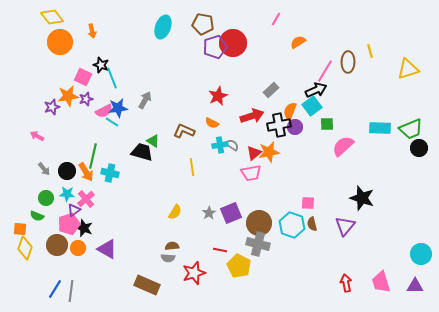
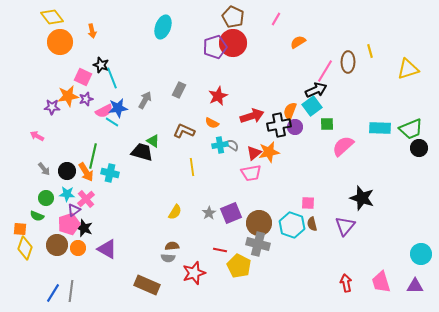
brown pentagon at (203, 24): moved 30 px right, 7 px up; rotated 15 degrees clockwise
gray rectangle at (271, 90): moved 92 px left; rotated 21 degrees counterclockwise
purple star at (52, 107): rotated 21 degrees clockwise
blue line at (55, 289): moved 2 px left, 4 px down
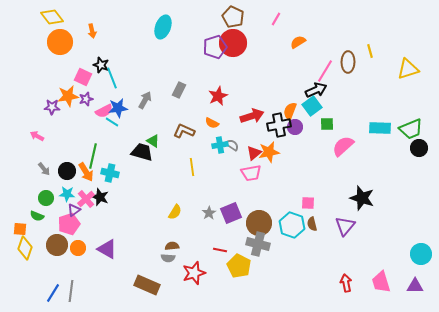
black star at (84, 228): moved 16 px right, 31 px up
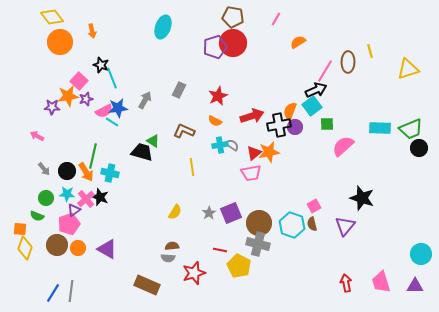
brown pentagon at (233, 17): rotated 15 degrees counterclockwise
pink square at (83, 77): moved 4 px left, 4 px down; rotated 18 degrees clockwise
orange semicircle at (212, 123): moved 3 px right, 2 px up
pink square at (308, 203): moved 6 px right, 3 px down; rotated 32 degrees counterclockwise
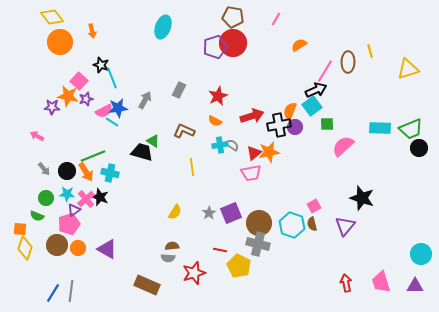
orange semicircle at (298, 42): moved 1 px right, 3 px down
orange star at (68, 96): rotated 20 degrees clockwise
green line at (93, 156): rotated 55 degrees clockwise
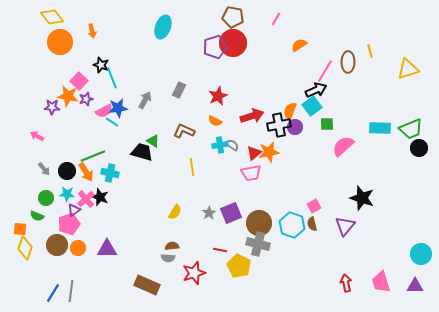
purple triangle at (107, 249): rotated 30 degrees counterclockwise
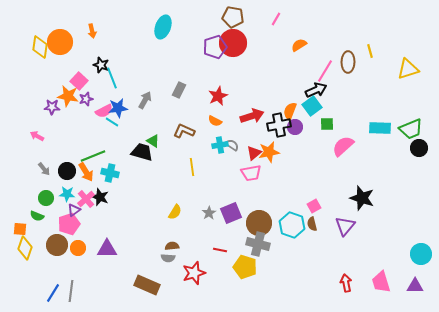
yellow diamond at (52, 17): moved 12 px left, 30 px down; rotated 45 degrees clockwise
yellow pentagon at (239, 266): moved 6 px right, 1 px down; rotated 10 degrees counterclockwise
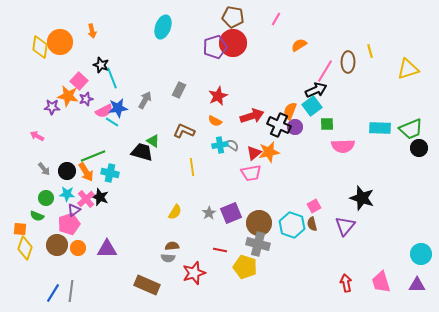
black cross at (279, 125): rotated 35 degrees clockwise
pink semicircle at (343, 146): rotated 140 degrees counterclockwise
purple triangle at (415, 286): moved 2 px right, 1 px up
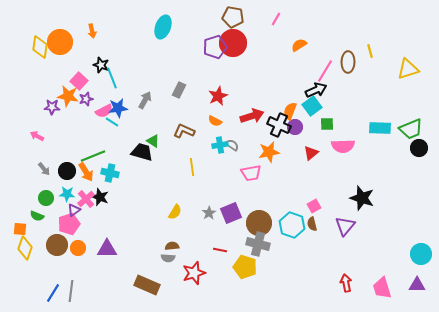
red triangle at (254, 153): moved 57 px right
pink trapezoid at (381, 282): moved 1 px right, 6 px down
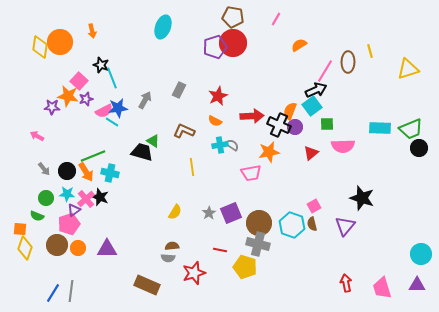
red arrow at (252, 116): rotated 15 degrees clockwise
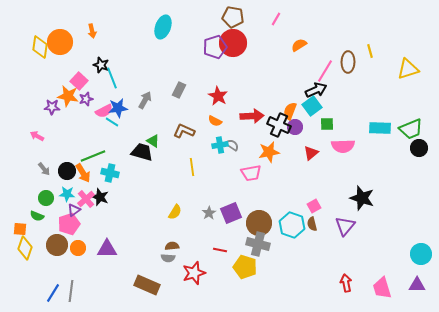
red star at (218, 96): rotated 18 degrees counterclockwise
orange arrow at (86, 172): moved 3 px left, 1 px down
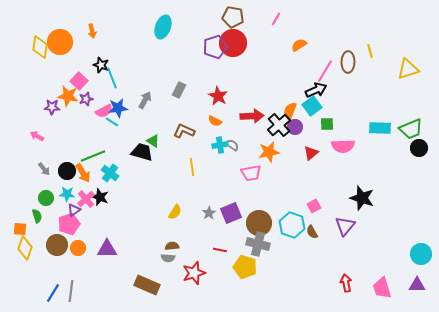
black cross at (279, 125): rotated 25 degrees clockwise
cyan cross at (110, 173): rotated 24 degrees clockwise
green semicircle at (37, 216): rotated 128 degrees counterclockwise
brown semicircle at (312, 224): moved 8 px down; rotated 16 degrees counterclockwise
